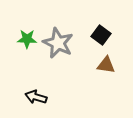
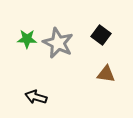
brown triangle: moved 9 px down
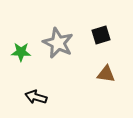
black square: rotated 36 degrees clockwise
green star: moved 6 px left, 13 px down
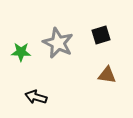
brown triangle: moved 1 px right, 1 px down
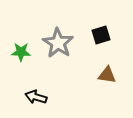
gray star: rotated 8 degrees clockwise
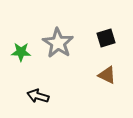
black square: moved 5 px right, 3 px down
brown triangle: rotated 18 degrees clockwise
black arrow: moved 2 px right, 1 px up
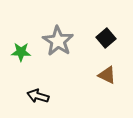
black square: rotated 24 degrees counterclockwise
gray star: moved 2 px up
